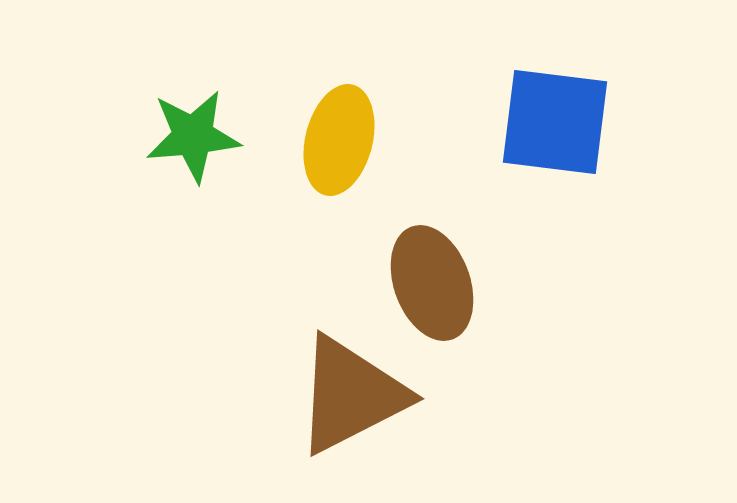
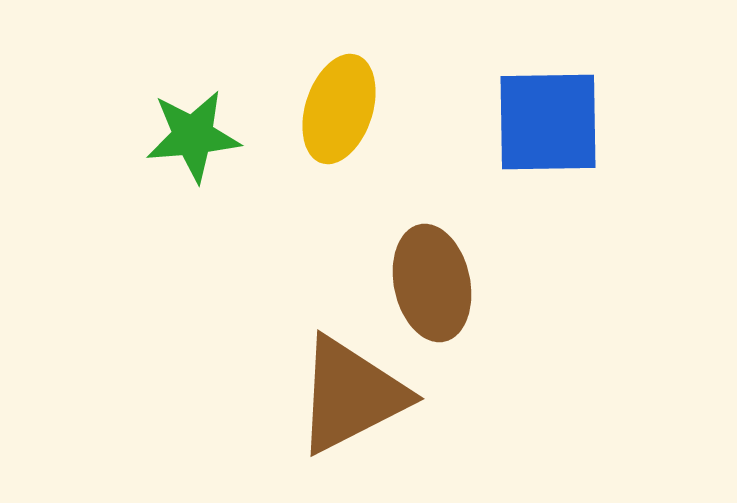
blue square: moved 7 px left; rotated 8 degrees counterclockwise
yellow ellipse: moved 31 px up; rotated 4 degrees clockwise
brown ellipse: rotated 8 degrees clockwise
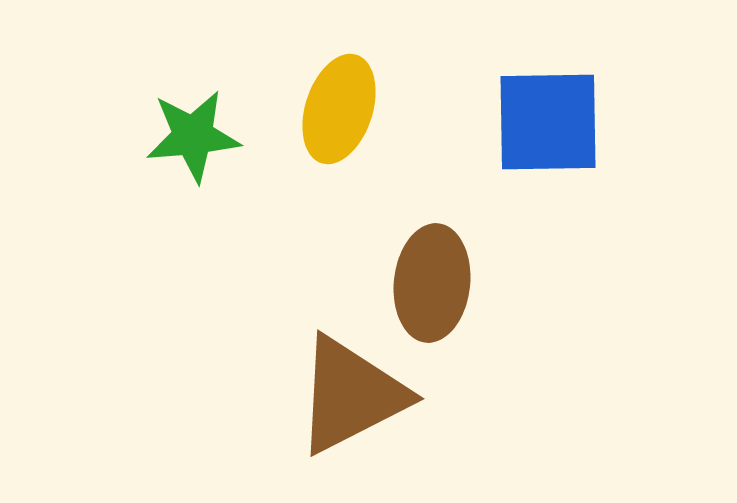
brown ellipse: rotated 18 degrees clockwise
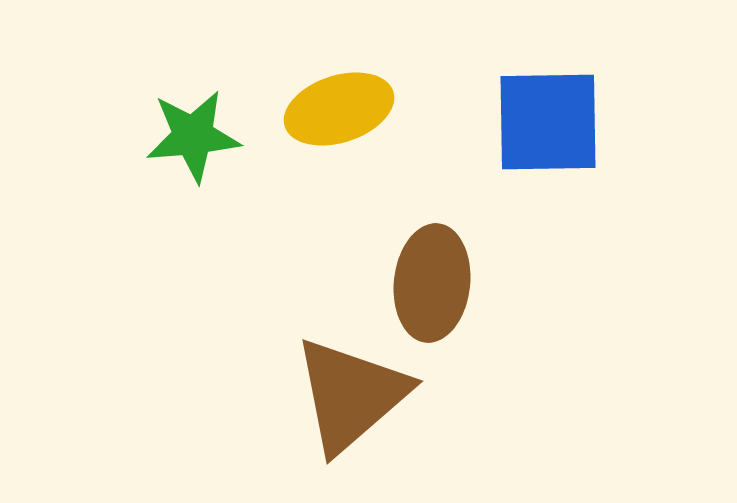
yellow ellipse: rotated 54 degrees clockwise
brown triangle: rotated 14 degrees counterclockwise
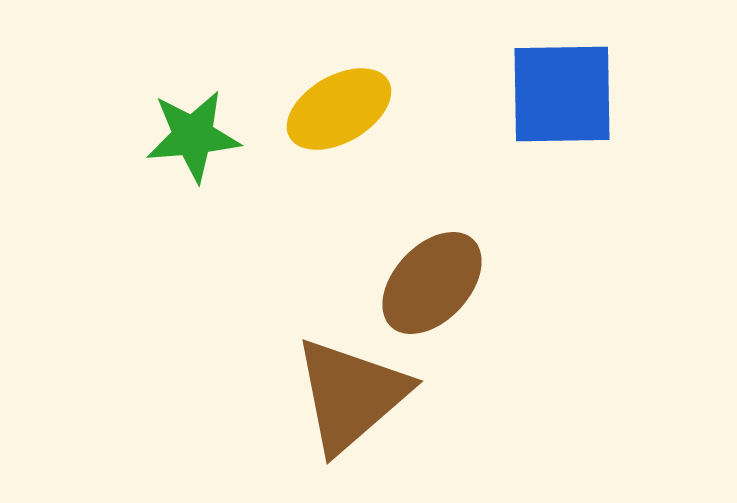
yellow ellipse: rotated 12 degrees counterclockwise
blue square: moved 14 px right, 28 px up
brown ellipse: rotated 37 degrees clockwise
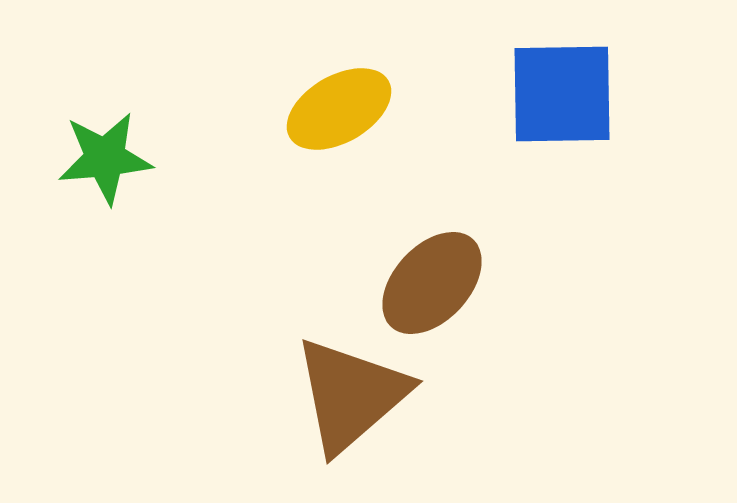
green star: moved 88 px left, 22 px down
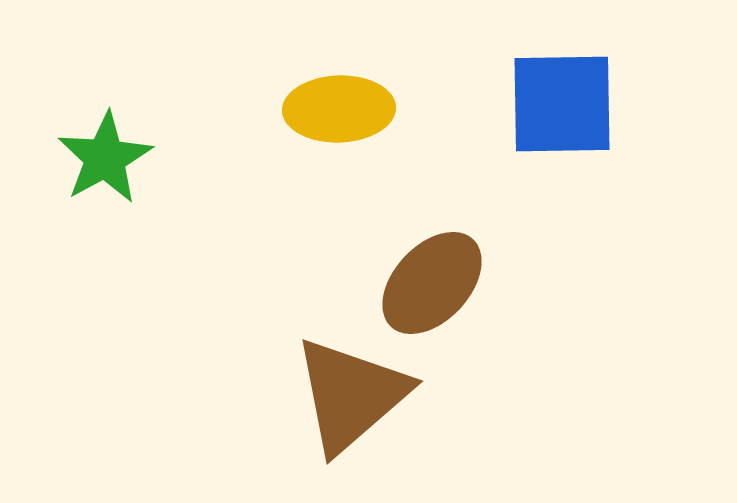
blue square: moved 10 px down
yellow ellipse: rotated 28 degrees clockwise
green star: rotated 24 degrees counterclockwise
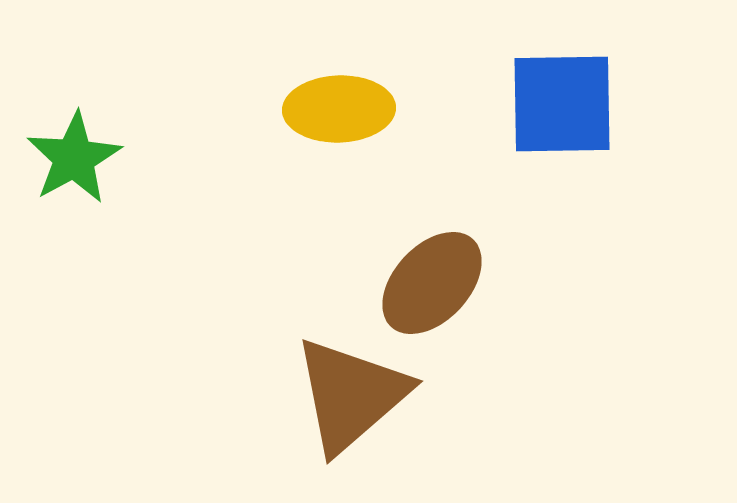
green star: moved 31 px left
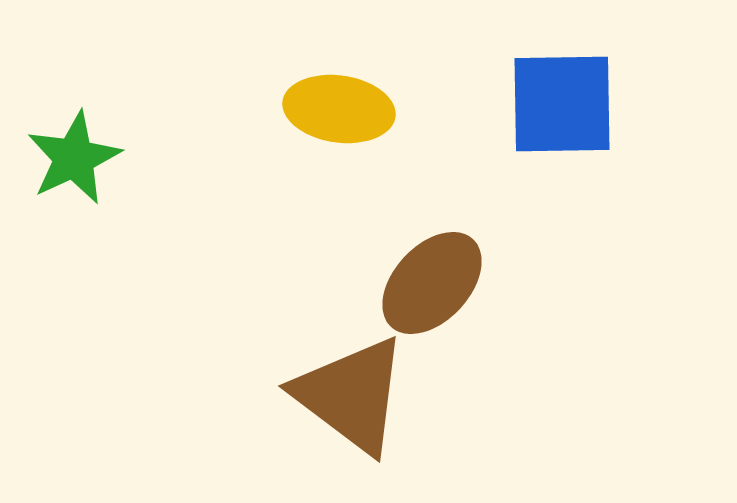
yellow ellipse: rotated 10 degrees clockwise
green star: rotated 4 degrees clockwise
brown triangle: rotated 42 degrees counterclockwise
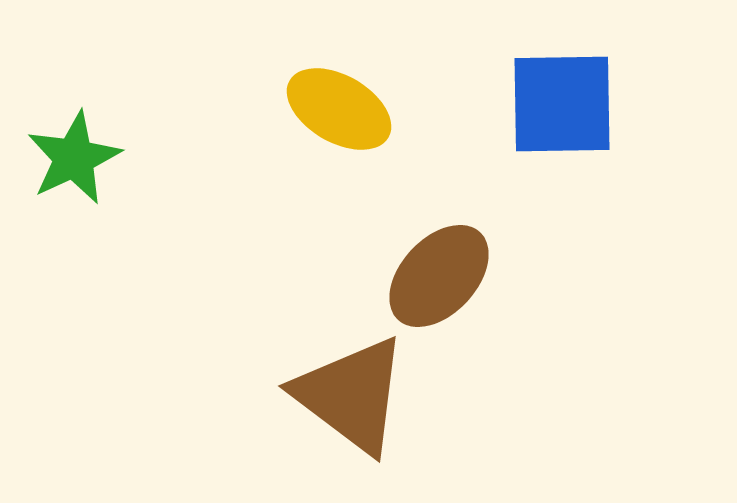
yellow ellipse: rotated 22 degrees clockwise
brown ellipse: moved 7 px right, 7 px up
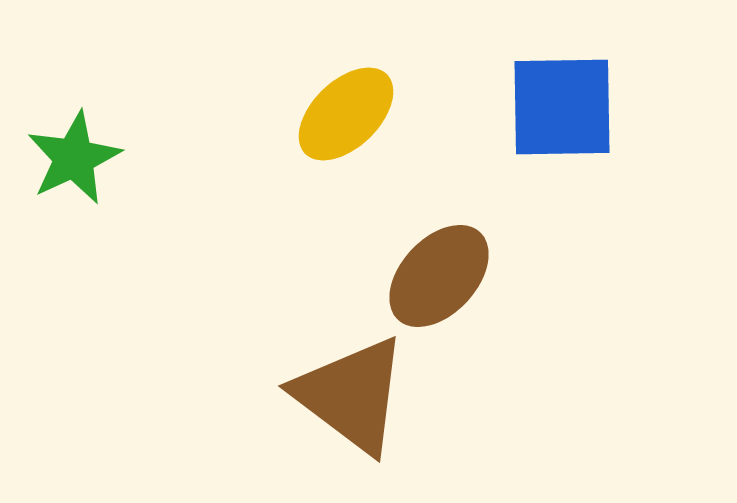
blue square: moved 3 px down
yellow ellipse: moved 7 px right, 5 px down; rotated 74 degrees counterclockwise
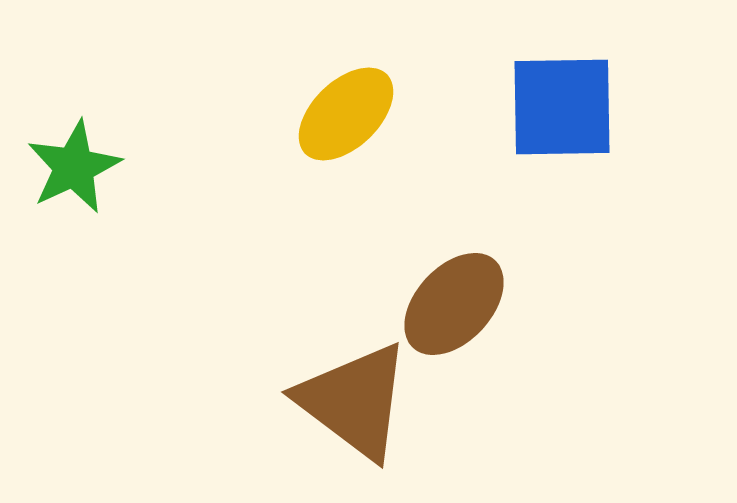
green star: moved 9 px down
brown ellipse: moved 15 px right, 28 px down
brown triangle: moved 3 px right, 6 px down
